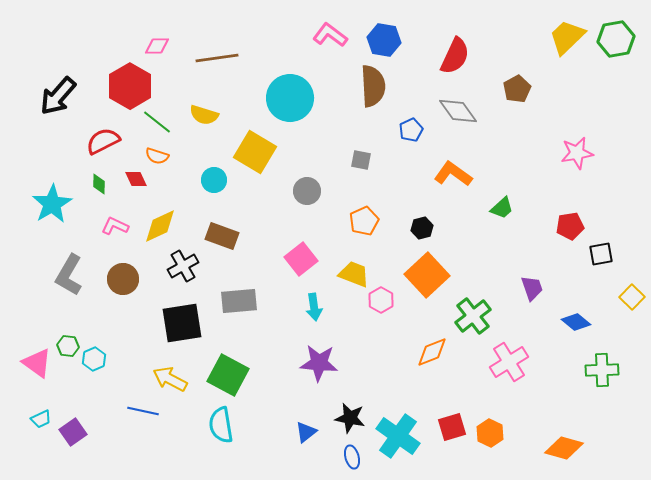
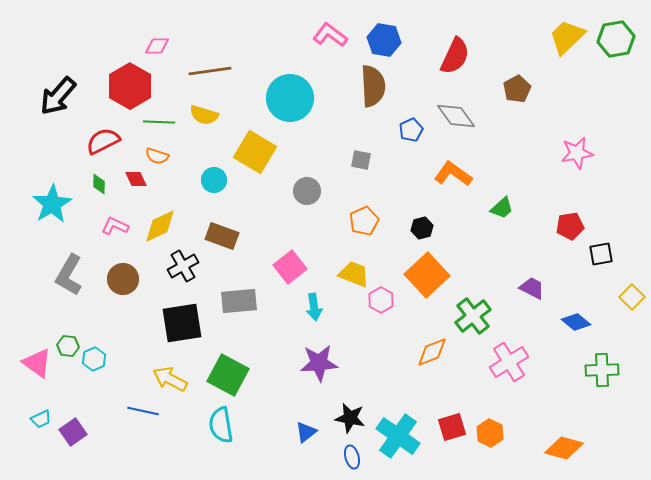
brown line at (217, 58): moved 7 px left, 13 px down
gray diamond at (458, 111): moved 2 px left, 5 px down
green line at (157, 122): moved 2 px right; rotated 36 degrees counterclockwise
pink square at (301, 259): moved 11 px left, 8 px down
purple trapezoid at (532, 288): rotated 44 degrees counterclockwise
purple star at (319, 363): rotated 9 degrees counterclockwise
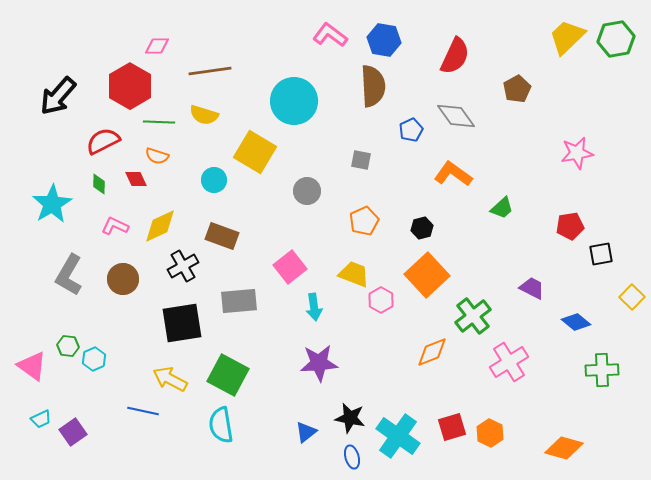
cyan circle at (290, 98): moved 4 px right, 3 px down
pink triangle at (37, 363): moved 5 px left, 3 px down
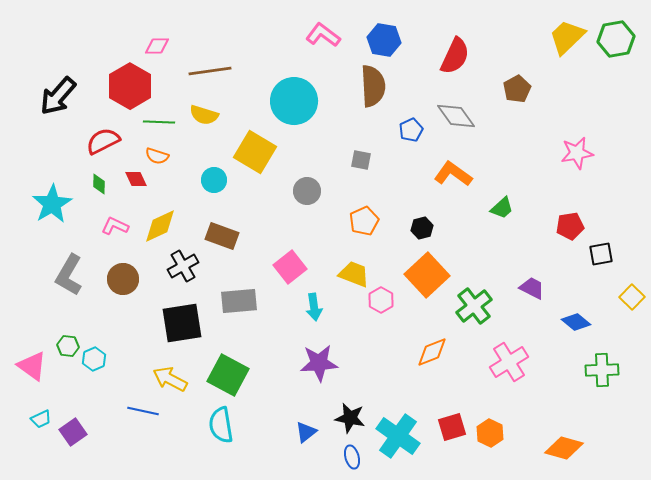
pink L-shape at (330, 35): moved 7 px left
green cross at (473, 316): moved 1 px right, 10 px up
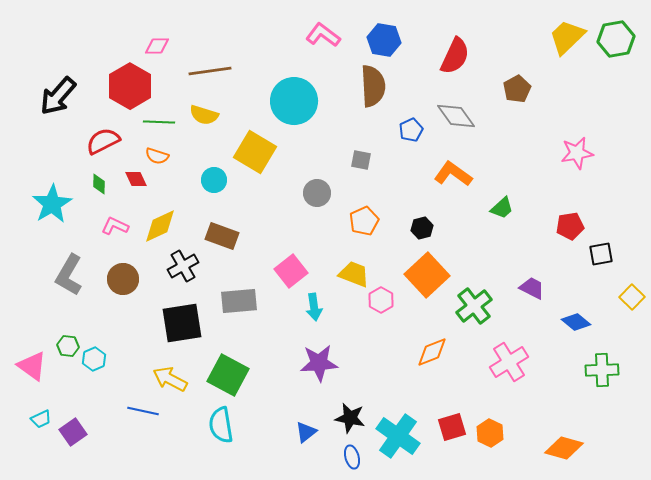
gray circle at (307, 191): moved 10 px right, 2 px down
pink square at (290, 267): moved 1 px right, 4 px down
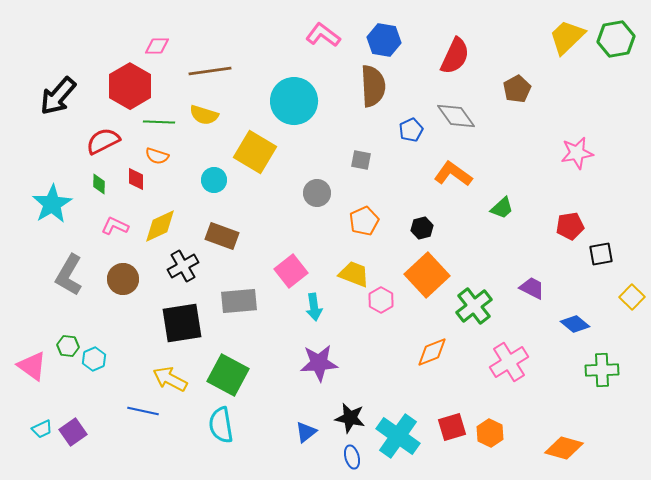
red diamond at (136, 179): rotated 25 degrees clockwise
blue diamond at (576, 322): moved 1 px left, 2 px down
cyan trapezoid at (41, 419): moved 1 px right, 10 px down
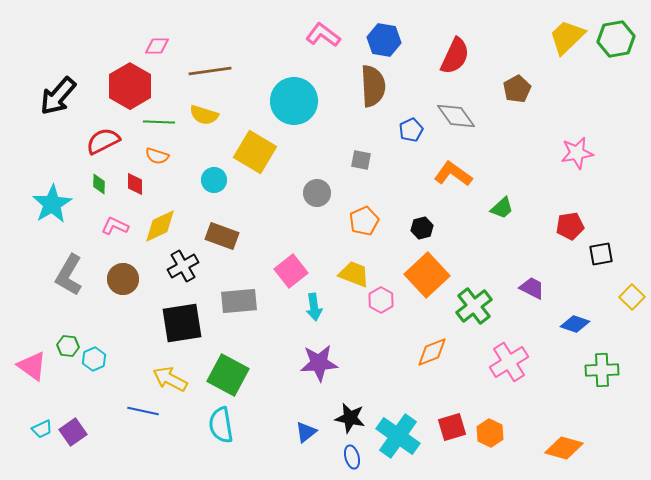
red diamond at (136, 179): moved 1 px left, 5 px down
blue diamond at (575, 324): rotated 20 degrees counterclockwise
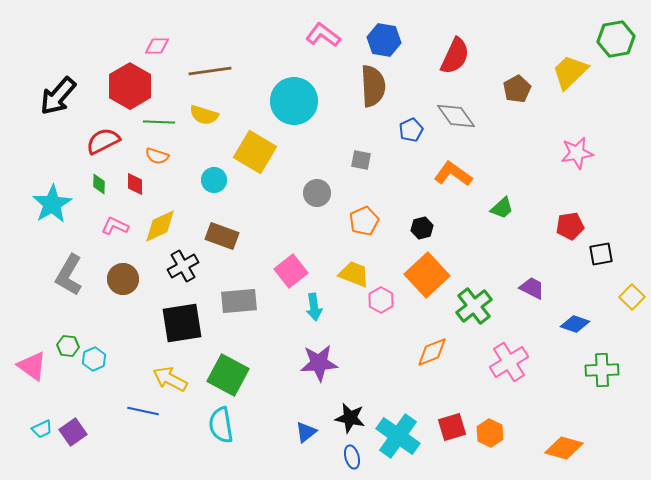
yellow trapezoid at (567, 37): moved 3 px right, 35 px down
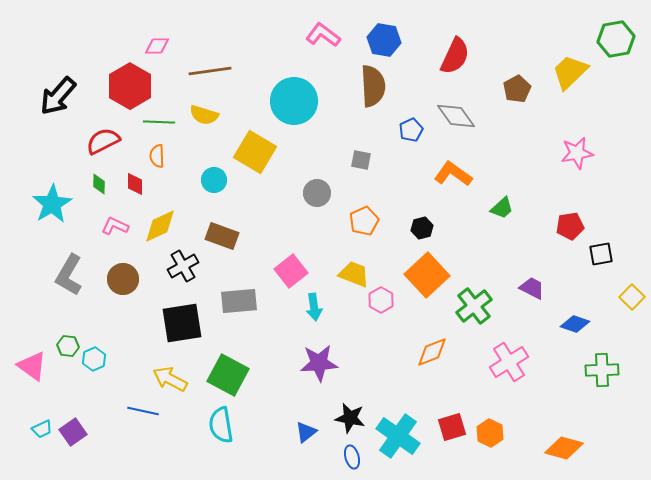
orange semicircle at (157, 156): rotated 70 degrees clockwise
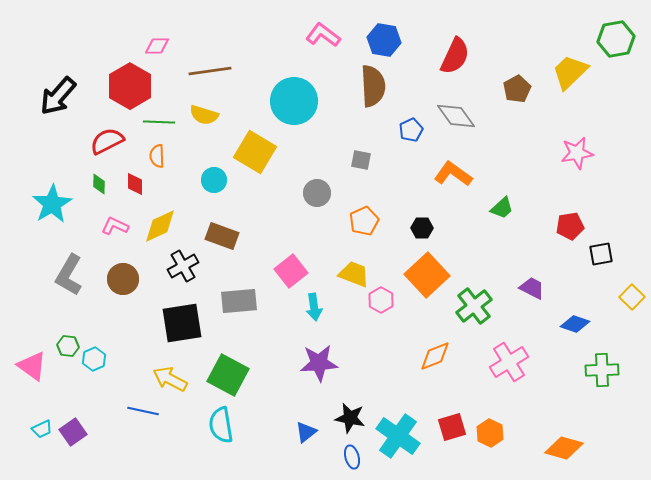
red semicircle at (103, 141): moved 4 px right
black hexagon at (422, 228): rotated 15 degrees clockwise
orange diamond at (432, 352): moved 3 px right, 4 px down
